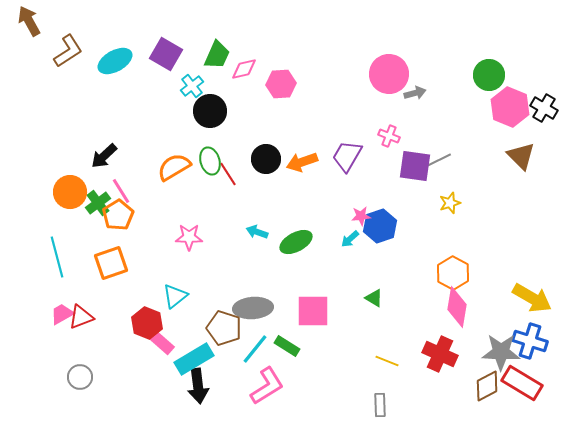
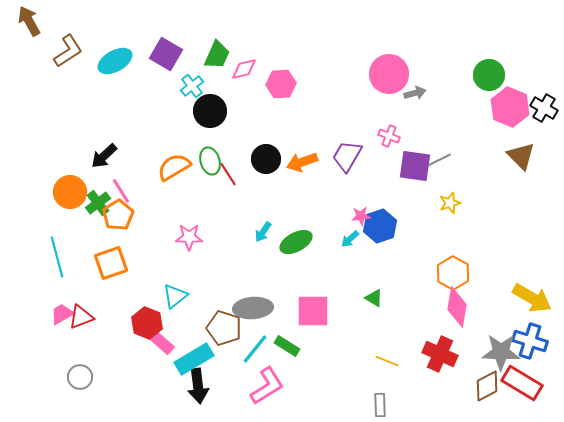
cyan arrow at (257, 232): moved 6 px right; rotated 75 degrees counterclockwise
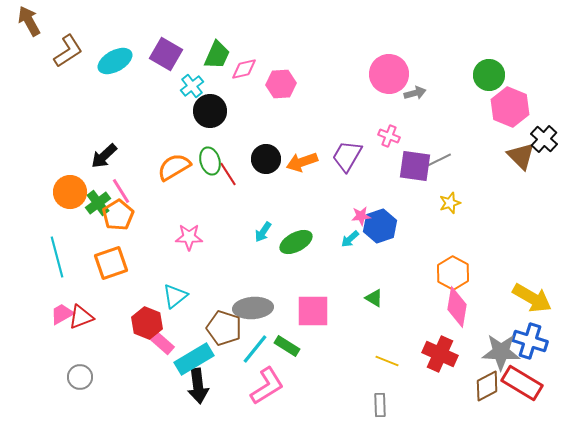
black cross at (544, 108): moved 31 px down; rotated 12 degrees clockwise
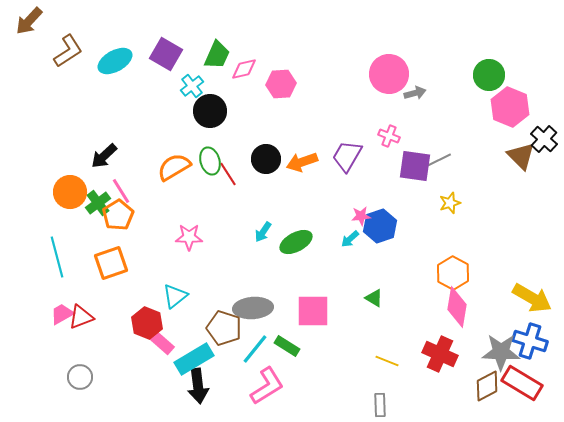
brown arrow at (29, 21): rotated 108 degrees counterclockwise
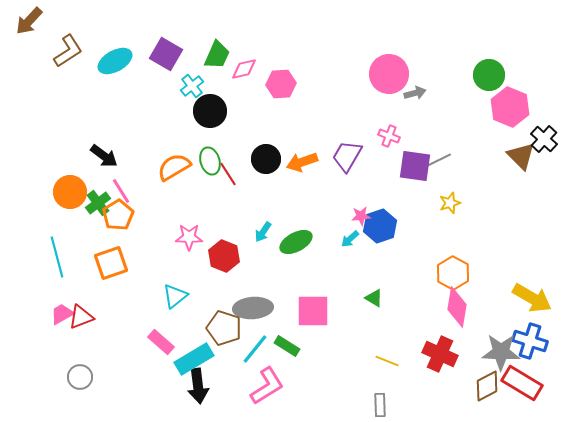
black arrow at (104, 156): rotated 100 degrees counterclockwise
red hexagon at (147, 323): moved 77 px right, 67 px up
